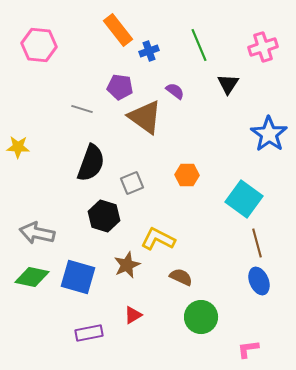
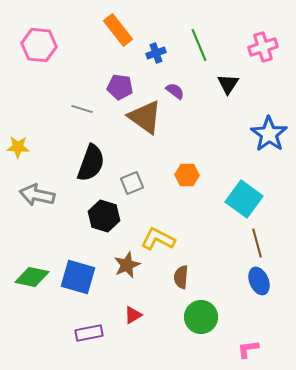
blue cross: moved 7 px right, 2 px down
gray arrow: moved 38 px up
brown semicircle: rotated 110 degrees counterclockwise
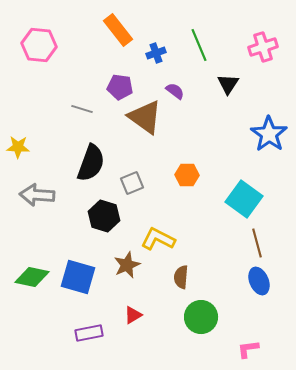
gray arrow: rotated 8 degrees counterclockwise
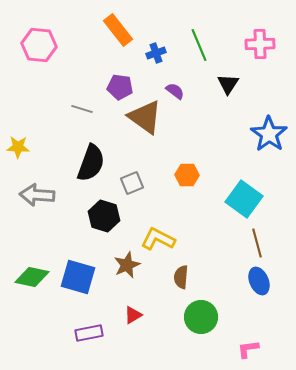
pink cross: moved 3 px left, 3 px up; rotated 16 degrees clockwise
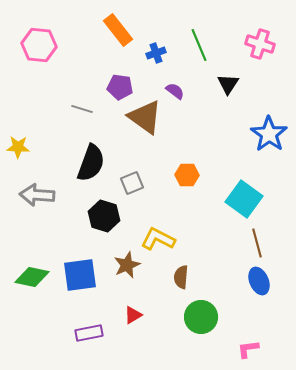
pink cross: rotated 20 degrees clockwise
blue square: moved 2 px right, 2 px up; rotated 24 degrees counterclockwise
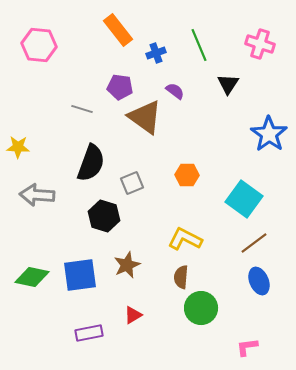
yellow L-shape: moved 27 px right
brown line: moved 3 px left; rotated 68 degrees clockwise
green circle: moved 9 px up
pink L-shape: moved 1 px left, 2 px up
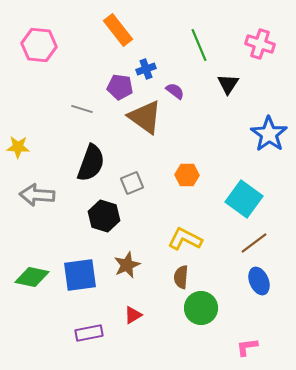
blue cross: moved 10 px left, 16 px down
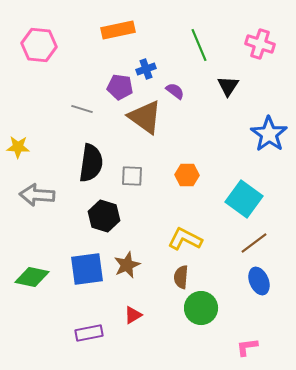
orange rectangle: rotated 64 degrees counterclockwise
black triangle: moved 2 px down
black semicircle: rotated 12 degrees counterclockwise
gray square: moved 7 px up; rotated 25 degrees clockwise
blue square: moved 7 px right, 6 px up
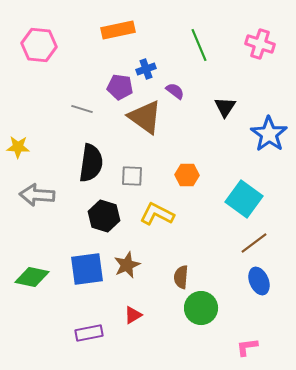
black triangle: moved 3 px left, 21 px down
yellow L-shape: moved 28 px left, 25 px up
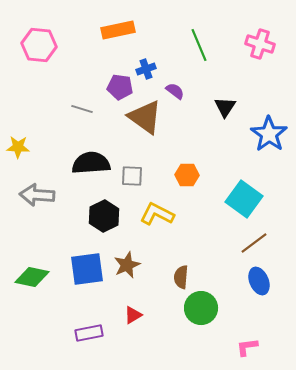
black semicircle: rotated 102 degrees counterclockwise
black hexagon: rotated 16 degrees clockwise
